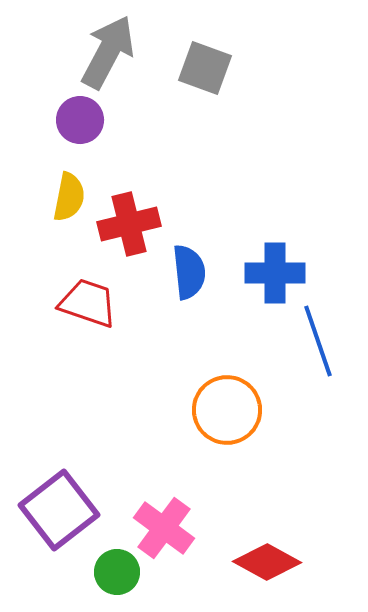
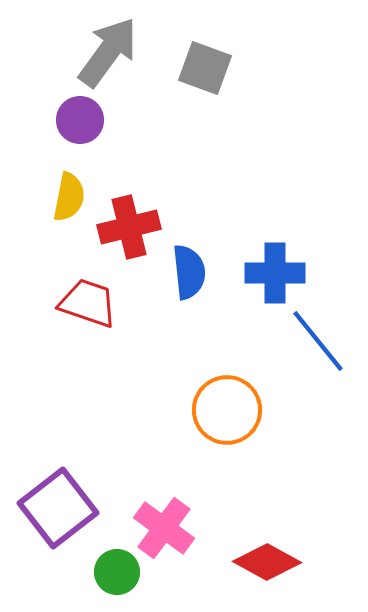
gray arrow: rotated 8 degrees clockwise
red cross: moved 3 px down
blue line: rotated 20 degrees counterclockwise
purple square: moved 1 px left, 2 px up
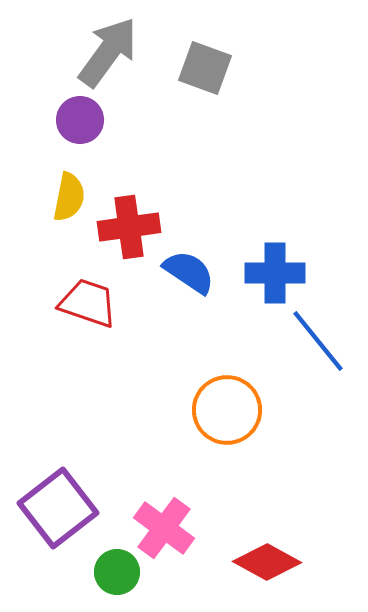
red cross: rotated 6 degrees clockwise
blue semicircle: rotated 50 degrees counterclockwise
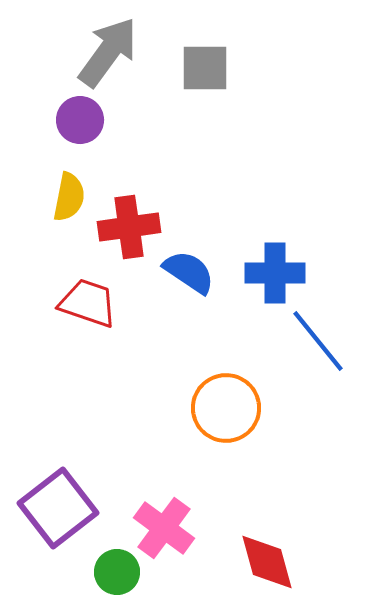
gray square: rotated 20 degrees counterclockwise
orange circle: moved 1 px left, 2 px up
red diamond: rotated 46 degrees clockwise
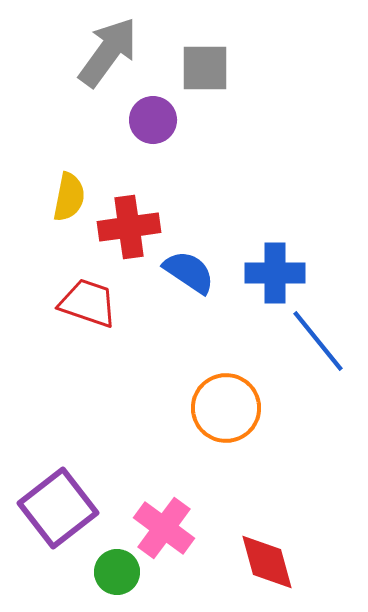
purple circle: moved 73 px right
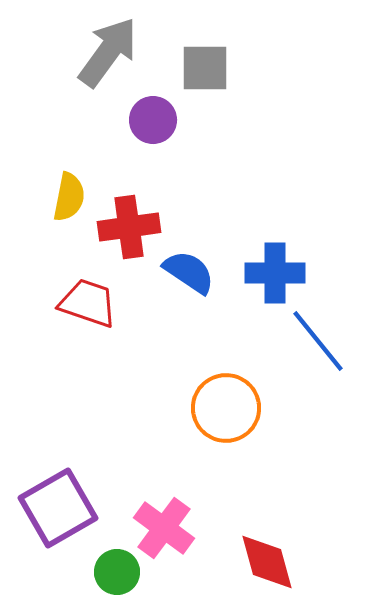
purple square: rotated 8 degrees clockwise
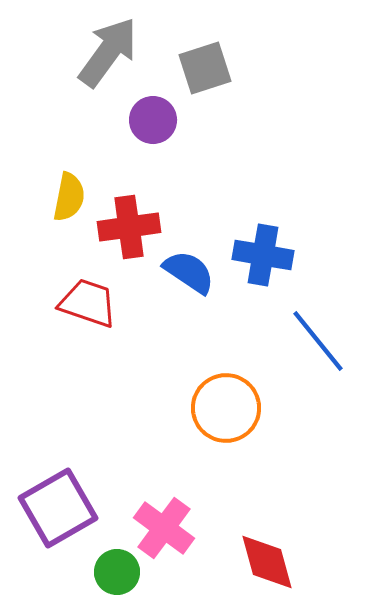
gray square: rotated 18 degrees counterclockwise
blue cross: moved 12 px left, 18 px up; rotated 10 degrees clockwise
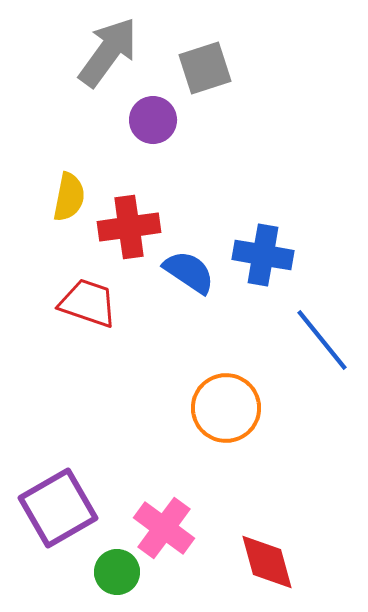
blue line: moved 4 px right, 1 px up
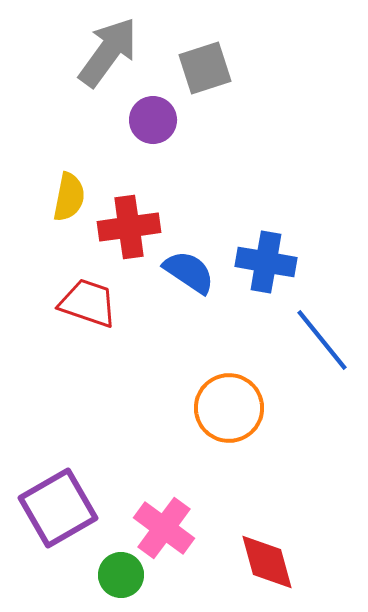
blue cross: moved 3 px right, 7 px down
orange circle: moved 3 px right
green circle: moved 4 px right, 3 px down
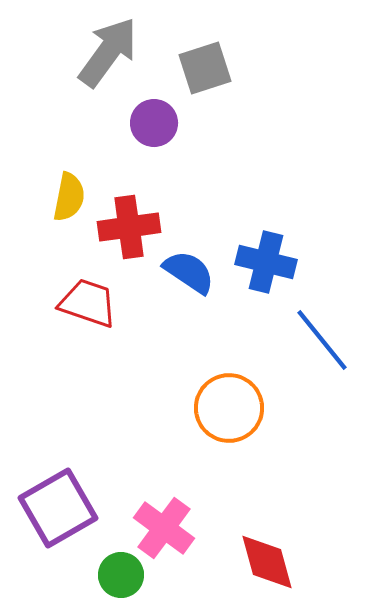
purple circle: moved 1 px right, 3 px down
blue cross: rotated 4 degrees clockwise
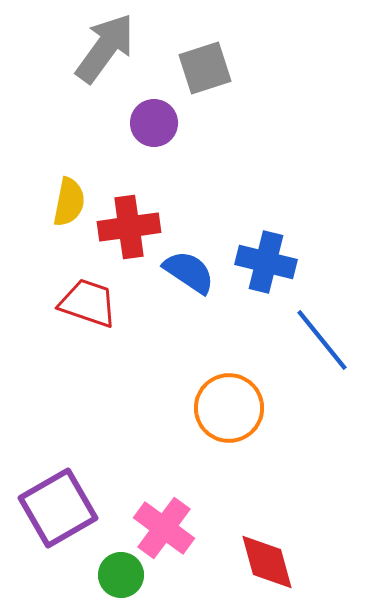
gray arrow: moved 3 px left, 4 px up
yellow semicircle: moved 5 px down
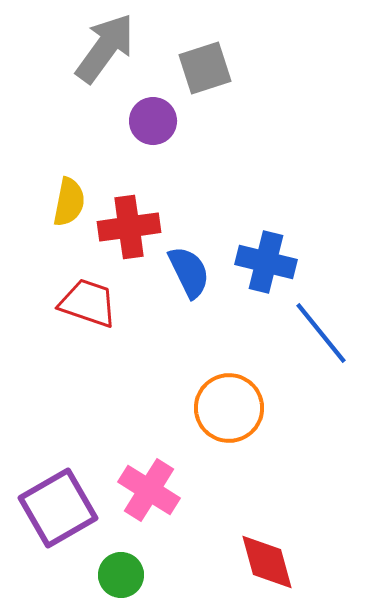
purple circle: moved 1 px left, 2 px up
blue semicircle: rotated 30 degrees clockwise
blue line: moved 1 px left, 7 px up
pink cross: moved 15 px left, 38 px up; rotated 4 degrees counterclockwise
